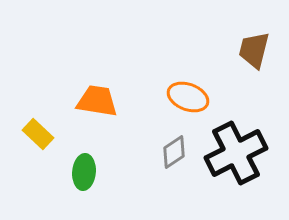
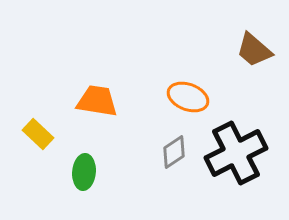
brown trapezoid: rotated 63 degrees counterclockwise
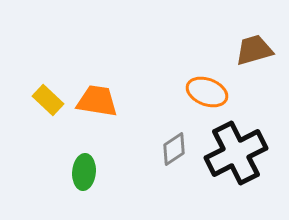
brown trapezoid: rotated 123 degrees clockwise
orange ellipse: moved 19 px right, 5 px up
yellow rectangle: moved 10 px right, 34 px up
gray diamond: moved 3 px up
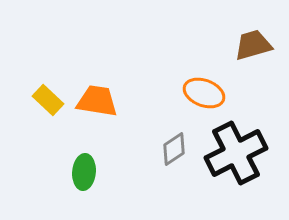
brown trapezoid: moved 1 px left, 5 px up
orange ellipse: moved 3 px left, 1 px down
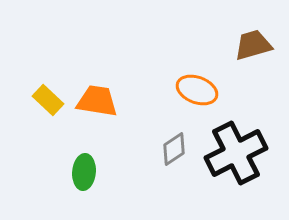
orange ellipse: moved 7 px left, 3 px up
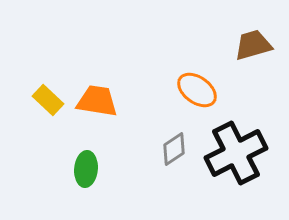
orange ellipse: rotated 15 degrees clockwise
green ellipse: moved 2 px right, 3 px up
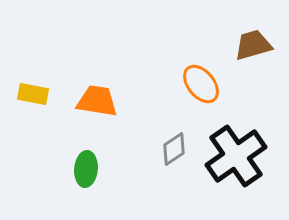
orange ellipse: moved 4 px right, 6 px up; rotated 15 degrees clockwise
yellow rectangle: moved 15 px left, 6 px up; rotated 32 degrees counterclockwise
black cross: moved 3 px down; rotated 8 degrees counterclockwise
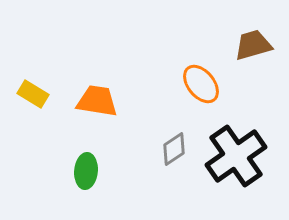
yellow rectangle: rotated 20 degrees clockwise
green ellipse: moved 2 px down
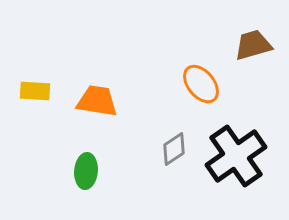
yellow rectangle: moved 2 px right, 3 px up; rotated 28 degrees counterclockwise
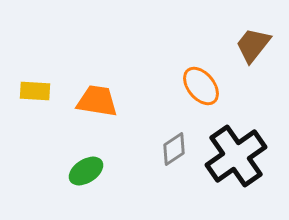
brown trapezoid: rotated 36 degrees counterclockwise
orange ellipse: moved 2 px down
green ellipse: rotated 52 degrees clockwise
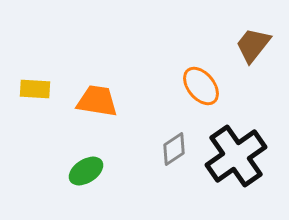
yellow rectangle: moved 2 px up
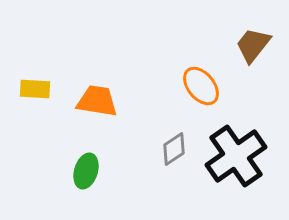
green ellipse: rotated 40 degrees counterclockwise
